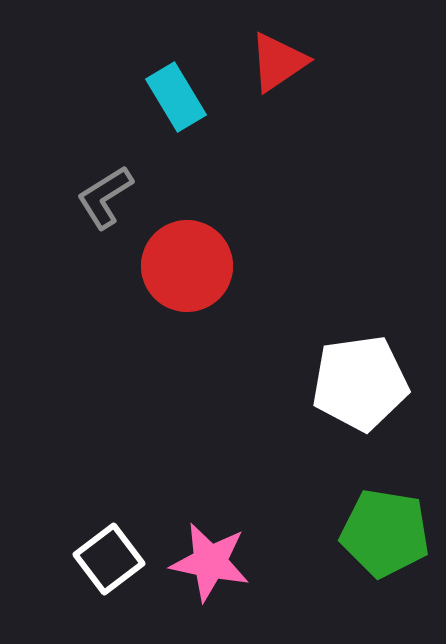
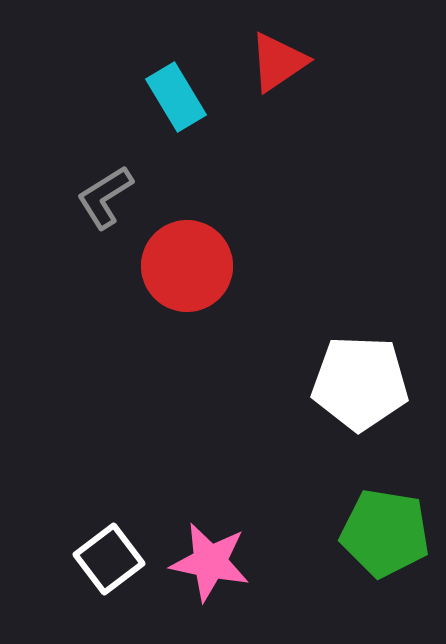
white pentagon: rotated 10 degrees clockwise
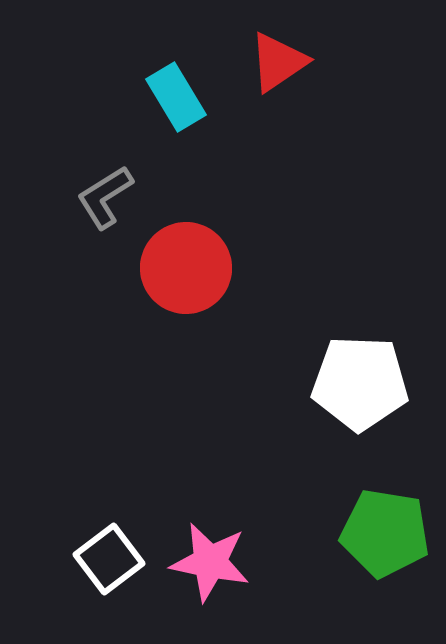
red circle: moved 1 px left, 2 px down
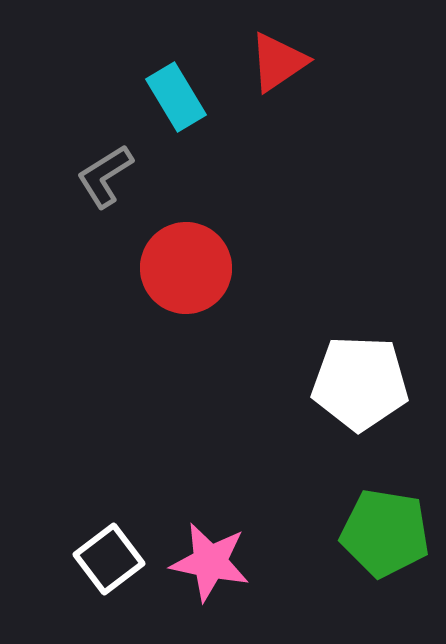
gray L-shape: moved 21 px up
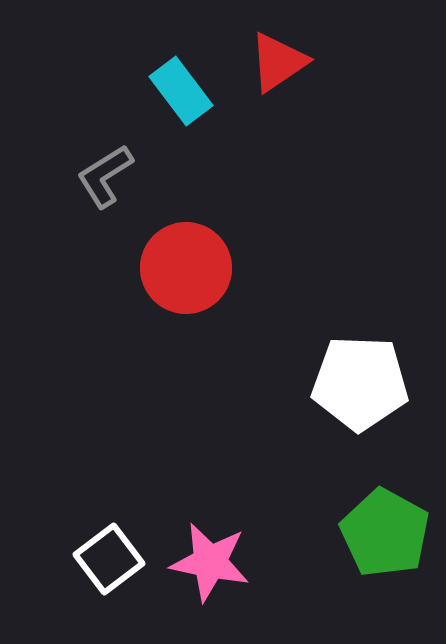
cyan rectangle: moved 5 px right, 6 px up; rotated 6 degrees counterclockwise
green pentagon: rotated 20 degrees clockwise
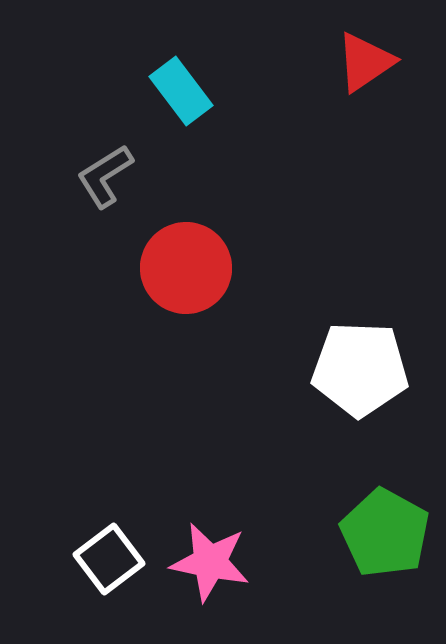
red triangle: moved 87 px right
white pentagon: moved 14 px up
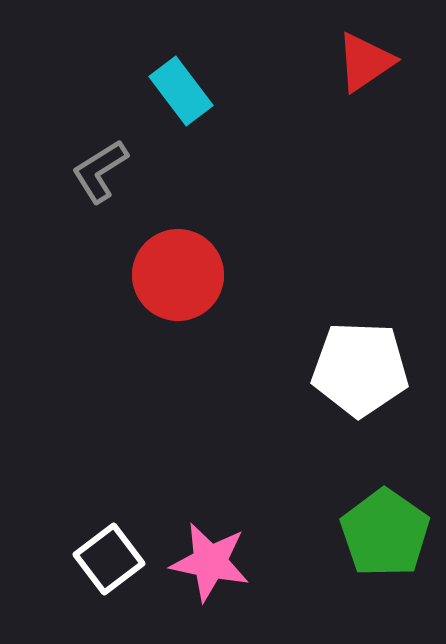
gray L-shape: moved 5 px left, 5 px up
red circle: moved 8 px left, 7 px down
green pentagon: rotated 6 degrees clockwise
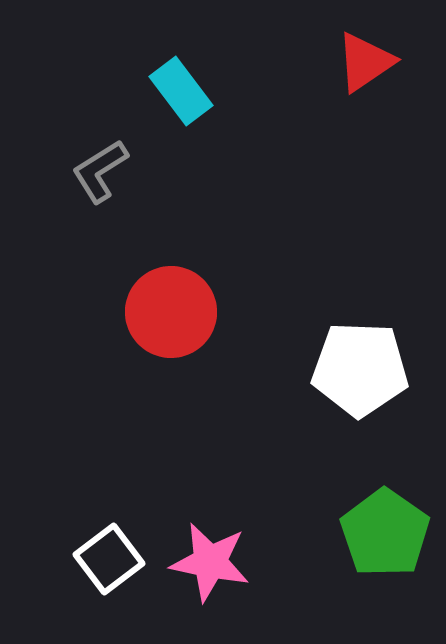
red circle: moved 7 px left, 37 px down
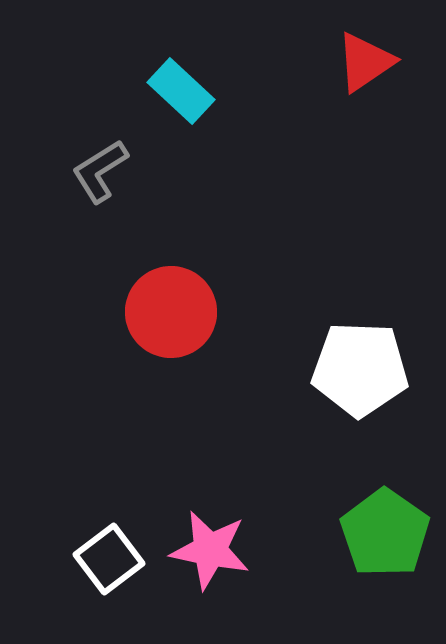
cyan rectangle: rotated 10 degrees counterclockwise
pink star: moved 12 px up
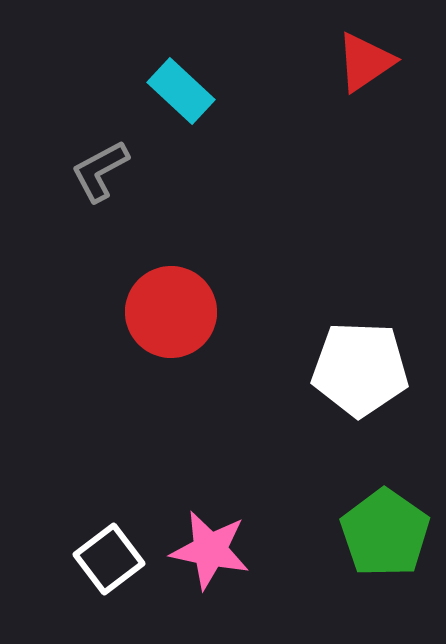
gray L-shape: rotated 4 degrees clockwise
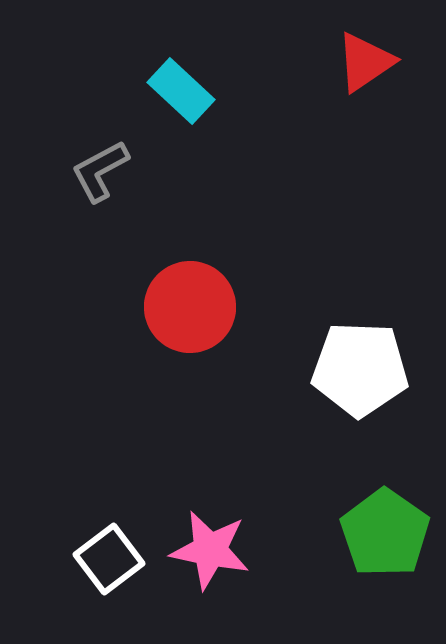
red circle: moved 19 px right, 5 px up
